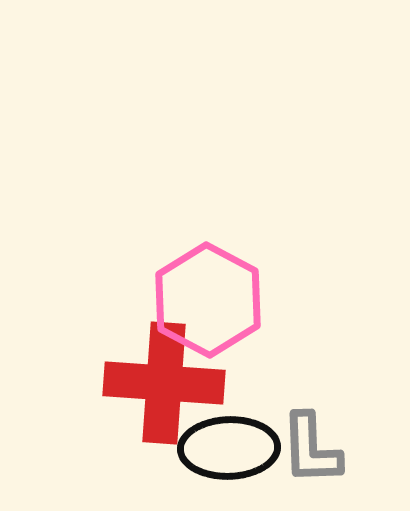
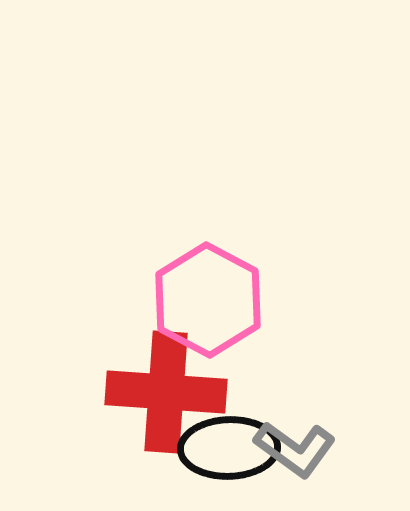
red cross: moved 2 px right, 9 px down
gray L-shape: moved 16 px left; rotated 52 degrees counterclockwise
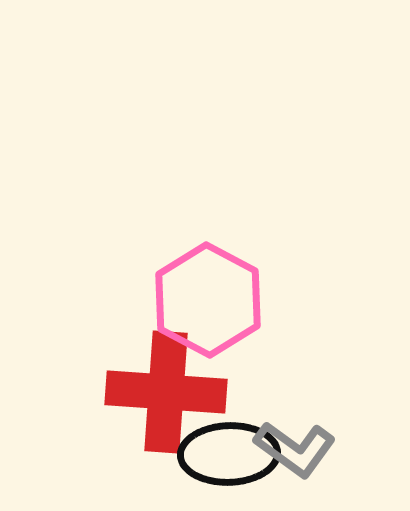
black ellipse: moved 6 px down
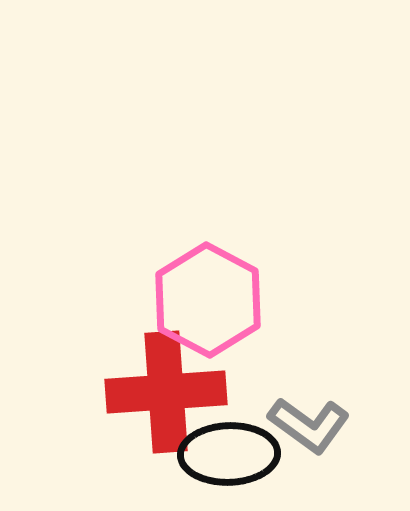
red cross: rotated 8 degrees counterclockwise
gray L-shape: moved 14 px right, 24 px up
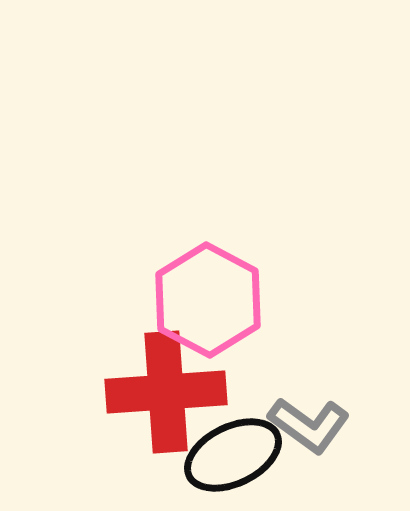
black ellipse: moved 4 px right, 1 px down; rotated 24 degrees counterclockwise
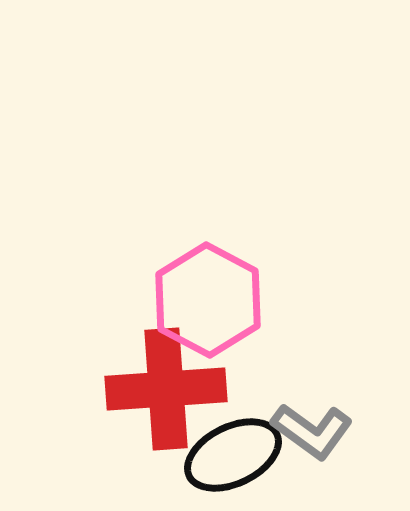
red cross: moved 3 px up
gray L-shape: moved 3 px right, 6 px down
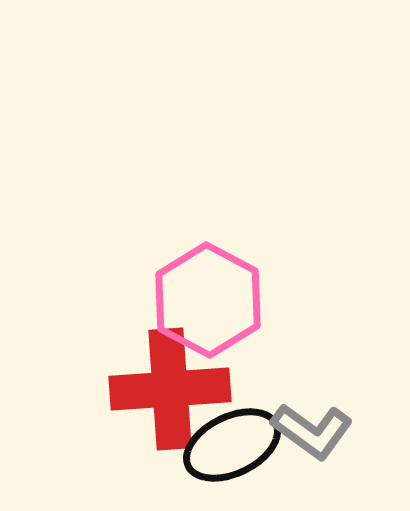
red cross: moved 4 px right
black ellipse: moved 1 px left, 10 px up
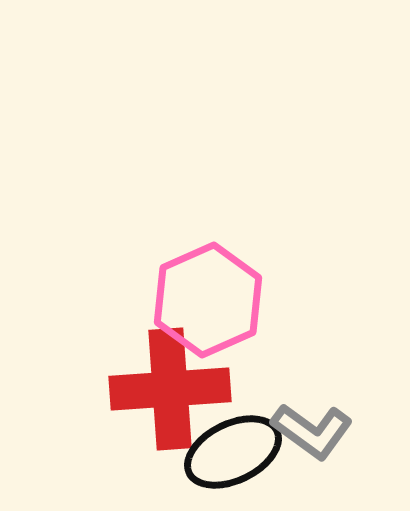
pink hexagon: rotated 8 degrees clockwise
black ellipse: moved 1 px right, 7 px down
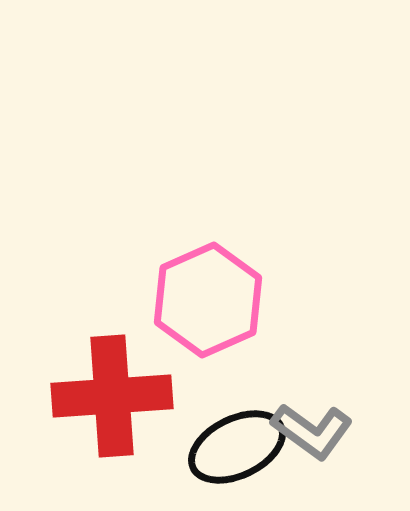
red cross: moved 58 px left, 7 px down
black ellipse: moved 4 px right, 5 px up
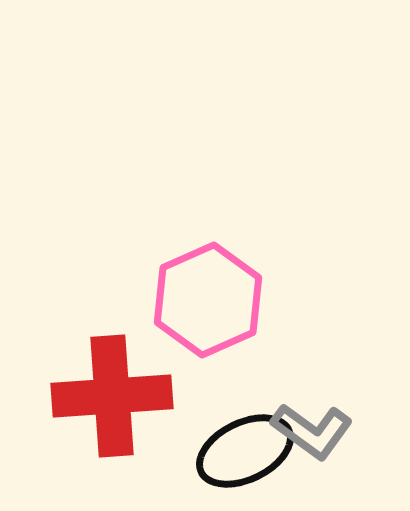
black ellipse: moved 8 px right, 4 px down
